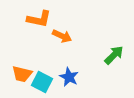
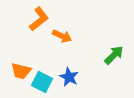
orange L-shape: rotated 50 degrees counterclockwise
orange trapezoid: moved 1 px left, 3 px up
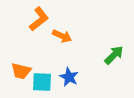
cyan square: rotated 25 degrees counterclockwise
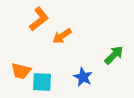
orange arrow: rotated 120 degrees clockwise
blue star: moved 14 px right
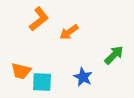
orange arrow: moved 7 px right, 4 px up
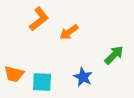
orange trapezoid: moved 7 px left, 3 px down
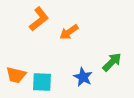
green arrow: moved 2 px left, 7 px down
orange trapezoid: moved 2 px right, 1 px down
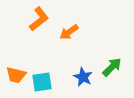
green arrow: moved 5 px down
cyan square: rotated 10 degrees counterclockwise
